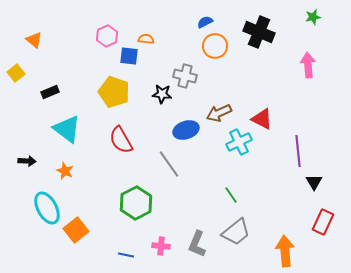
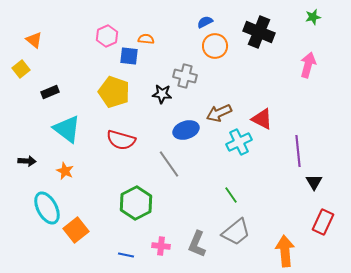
pink arrow: rotated 20 degrees clockwise
yellow square: moved 5 px right, 4 px up
red semicircle: rotated 44 degrees counterclockwise
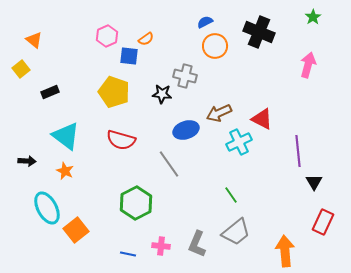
green star: rotated 21 degrees counterclockwise
orange semicircle: rotated 140 degrees clockwise
cyan triangle: moved 1 px left, 7 px down
blue line: moved 2 px right, 1 px up
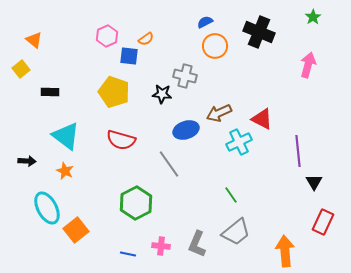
black rectangle: rotated 24 degrees clockwise
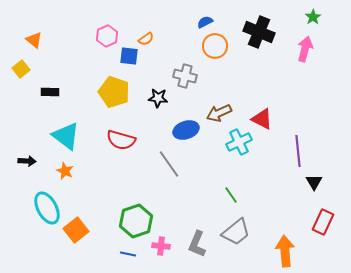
pink arrow: moved 3 px left, 16 px up
black star: moved 4 px left, 4 px down
green hexagon: moved 18 px down; rotated 8 degrees clockwise
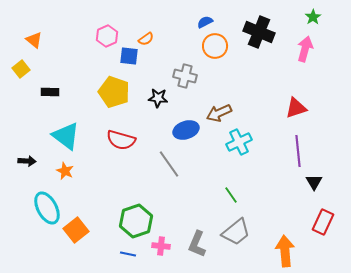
red triangle: moved 34 px right, 11 px up; rotated 45 degrees counterclockwise
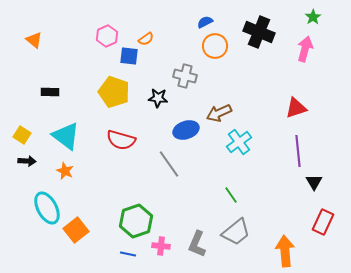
yellow square: moved 1 px right, 66 px down; rotated 18 degrees counterclockwise
cyan cross: rotated 10 degrees counterclockwise
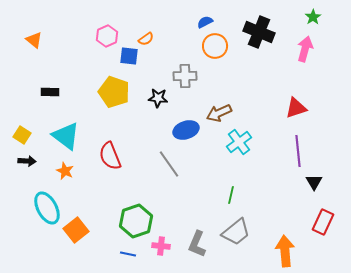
gray cross: rotated 15 degrees counterclockwise
red semicircle: moved 11 px left, 16 px down; rotated 52 degrees clockwise
green line: rotated 48 degrees clockwise
